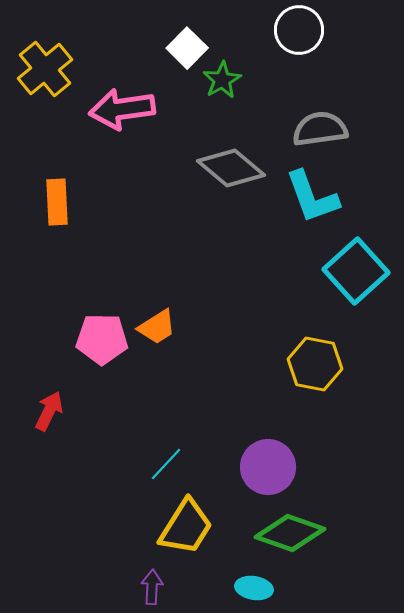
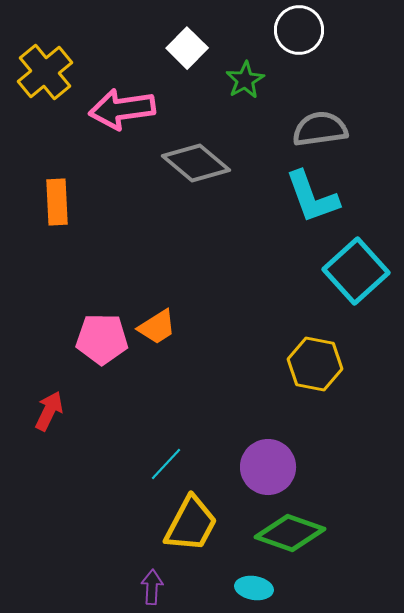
yellow cross: moved 3 px down
green star: moved 23 px right
gray diamond: moved 35 px left, 5 px up
yellow trapezoid: moved 5 px right, 3 px up; rotated 4 degrees counterclockwise
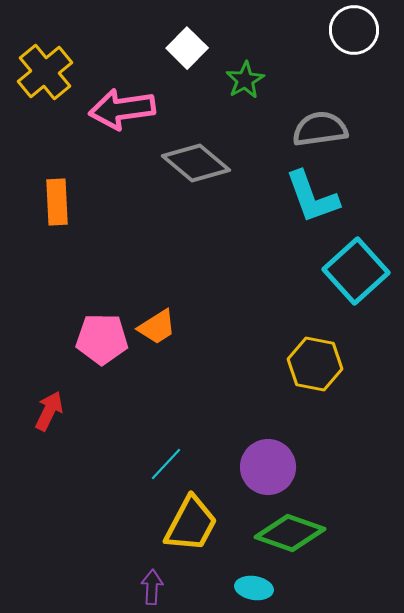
white circle: moved 55 px right
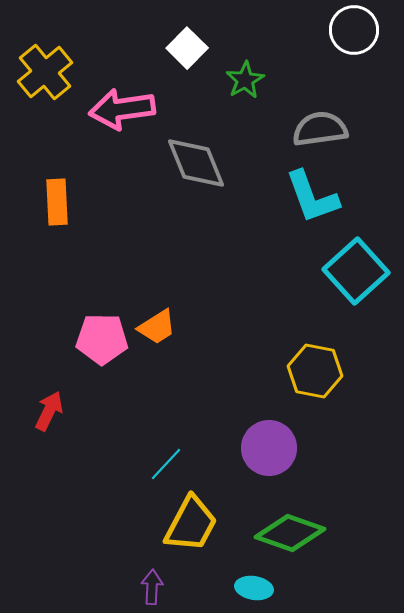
gray diamond: rotated 28 degrees clockwise
yellow hexagon: moved 7 px down
purple circle: moved 1 px right, 19 px up
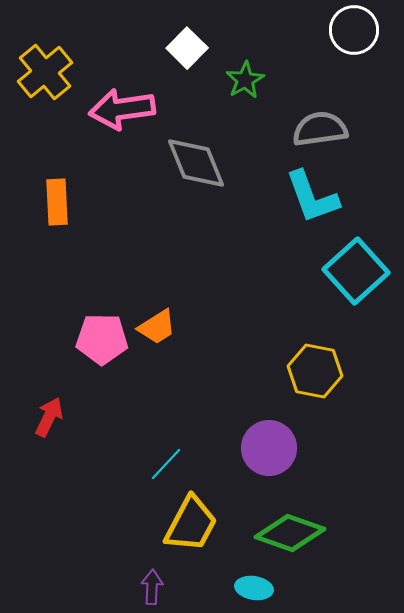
red arrow: moved 6 px down
